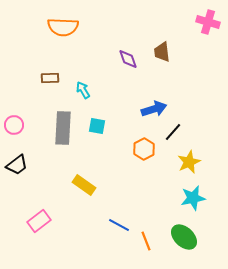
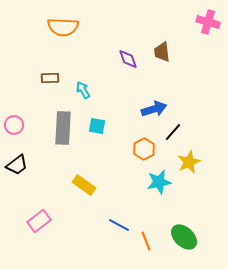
cyan star: moved 34 px left, 16 px up
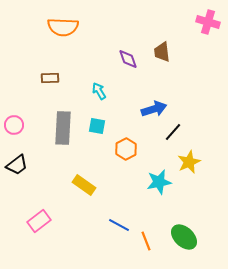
cyan arrow: moved 16 px right, 1 px down
orange hexagon: moved 18 px left
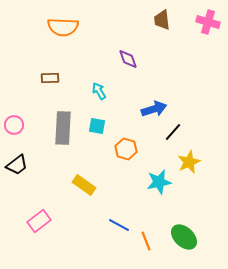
brown trapezoid: moved 32 px up
orange hexagon: rotated 15 degrees counterclockwise
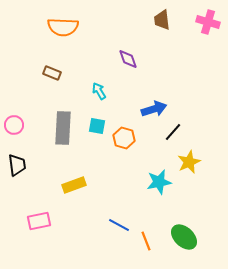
brown rectangle: moved 2 px right, 5 px up; rotated 24 degrees clockwise
orange hexagon: moved 2 px left, 11 px up
black trapezoid: rotated 60 degrees counterclockwise
yellow rectangle: moved 10 px left; rotated 55 degrees counterclockwise
pink rectangle: rotated 25 degrees clockwise
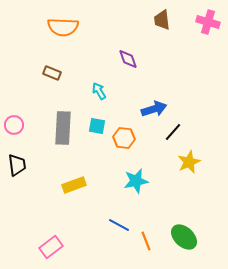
orange hexagon: rotated 10 degrees counterclockwise
cyan star: moved 23 px left, 1 px up
pink rectangle: moved 12 px right, 26 px down; rotated 25 degrees counterclockwise
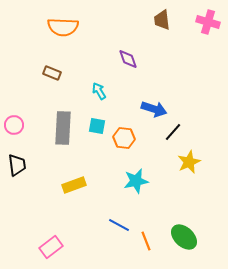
blue arrow: rotated 35 degrees clockwise
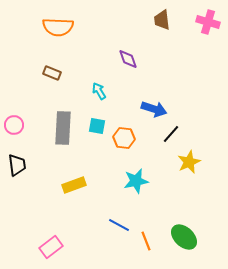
orange semicircle: moved 5 px left
black line: moved 2 px left, 2 px down
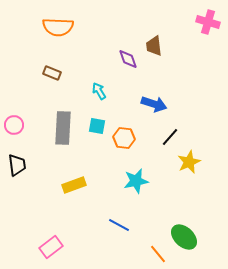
brown trapezoid: moved 8 px left, 26 px down
blue arrow: moved 5 px up
black line: moved 1 px left, 3 px down
orange line: moved 12 px right, 13 px down; rotated 18 degrees counterclockwise
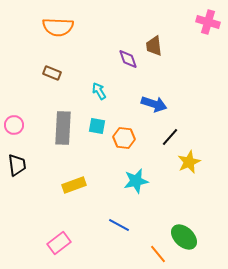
pink rectangle: moved 8 px right, 4 px up
